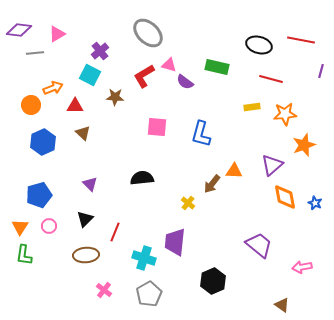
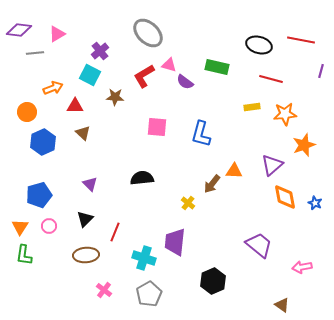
orange circle at (31, 105): moved 4 px left, 7 px down
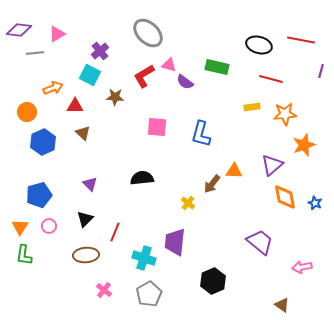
purple trapezoid at (259, 245): moved 1 px right, 3 px up
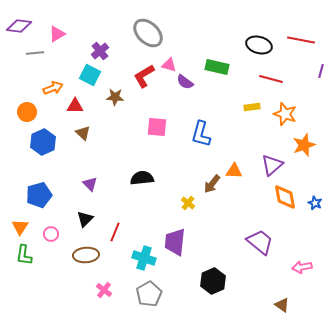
purple diamond at (19, 30): moved 4 px up
orange star at (285, 114): rotated 25 degrees clockwise
pink circle at (49, 226): moved 2 px right, 8 px down
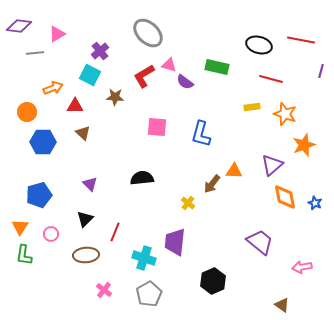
blue hexagon at (43, 142): rotated 25 degrees clockwise
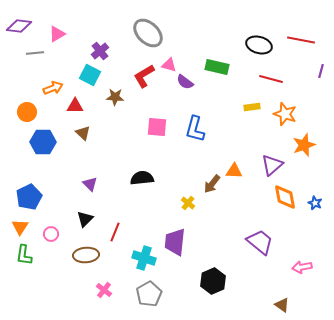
blue L-shape at (201, 134): moved 6 px left, 5 px up
blue pentagon at (39, 195): moved 10 px left, 2 px down; rotated 10 degrees counterclockwise
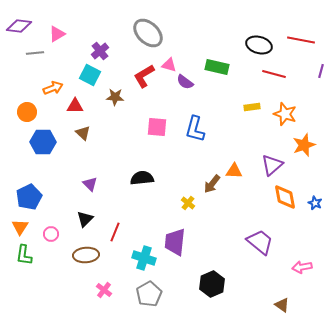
red line at (271, 79): moved 3 px right, 5 px up
black hexagon at (213, 281): moved 1 px left, 3 px down
